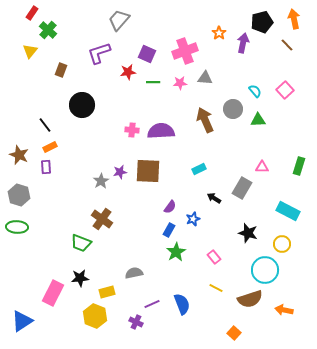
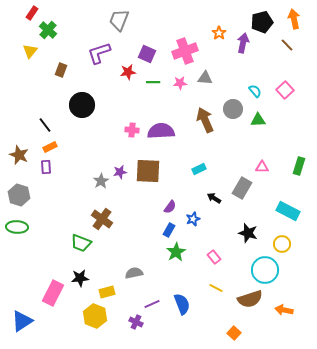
gray trapezoid at (119, 20): rotated 20 degrees counterclockwise
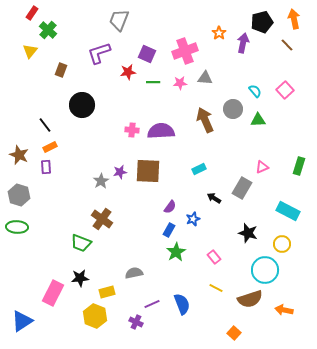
pink triangle at (262, 167): rotated 24 degrees counterclockwise
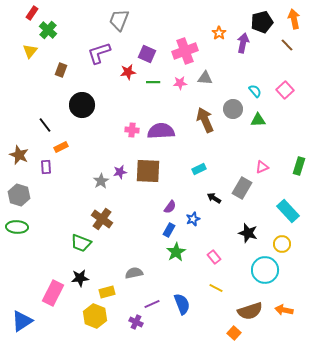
orange rectangle at (50, 147): moved 11 px right
cyan rectangle at (288, 211): rotated 20 degrees clockwise
brown semicircle at (250, 299): moved 12 px down
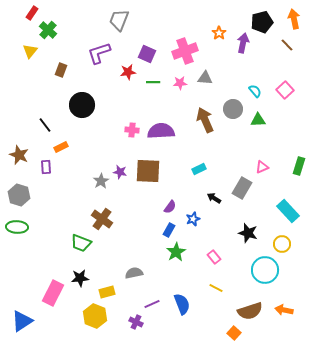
purple star at (120, 172): rotated 24 degrees clockwise
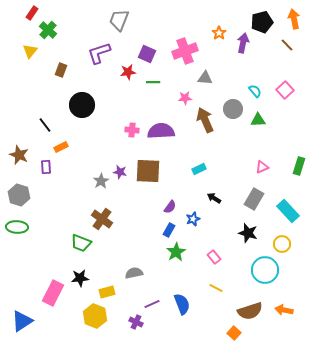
pink star at (180, 83): moved 5 px right, 15 px down
gray rectangle at (242, 188): moved 12 px right, 11 px down
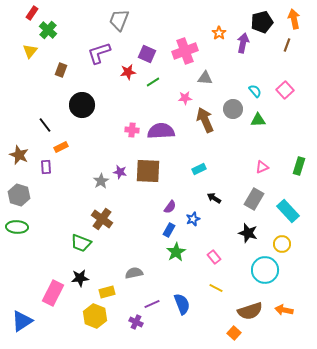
brown line at (287, 45): rotated 64 degrees clockwise
green line at (153, 82): rotated 32 degrees counterclockwise
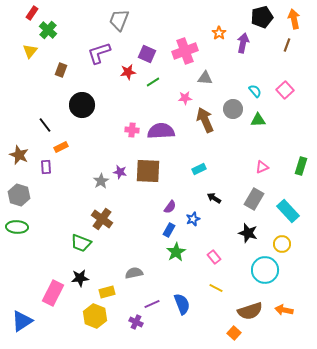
black pentagon at (262, 22): moved 5 px up
green rectangle at (299, 166): moved 2 px right
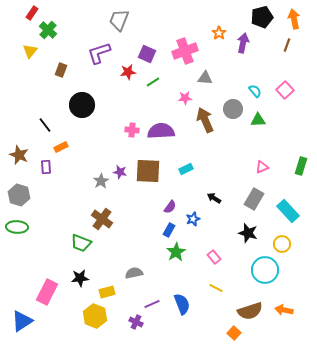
cyan rectangle at (199, 169): moved 13 px left
pink rectangle at (53, 293): moved 6 px left, 1 px up
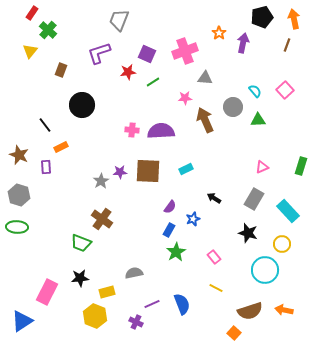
gray circle at (233, 109): moved 2 px up
purple star at (120, 172): rotated 16 degrees counterclockwise
